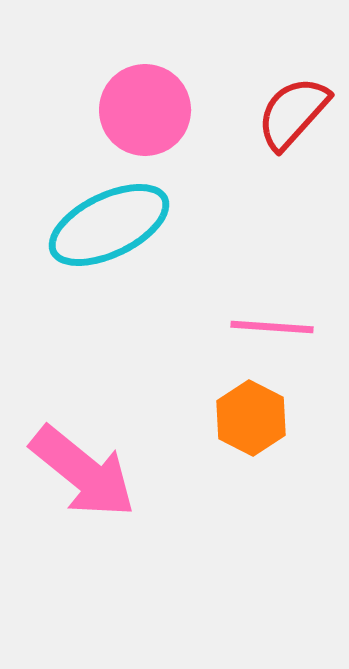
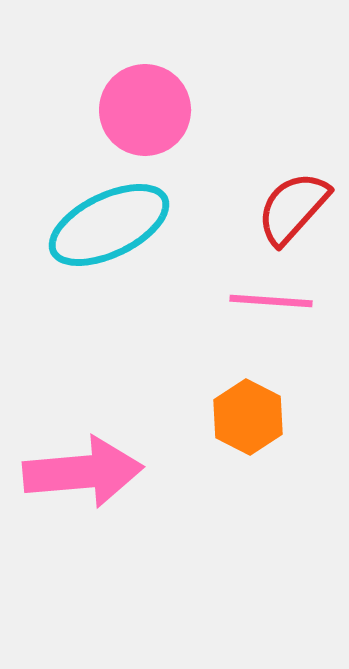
red semicircle: moved 95 px down
pink line: moved 1 px left, 26 px up
orange hexagon: moved 3 px left, 1 px up
pink arrow: rotated 44 degrees counterclockwise
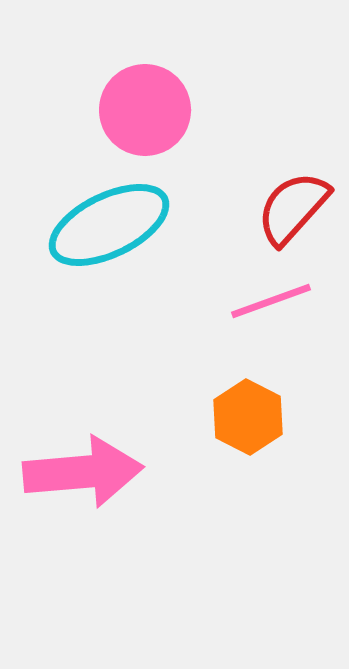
pink line: rotated 24 degrees counterclockwise
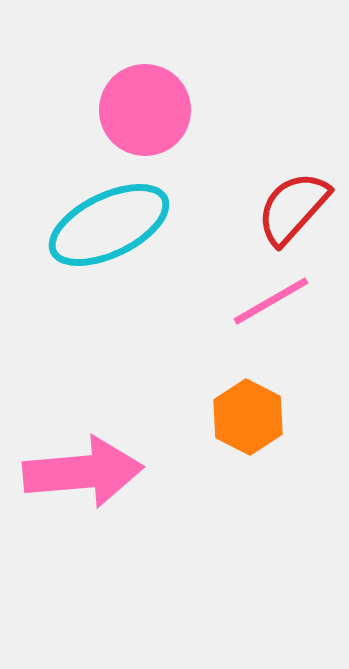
pink line: rotated 10 degrees counterclockwise
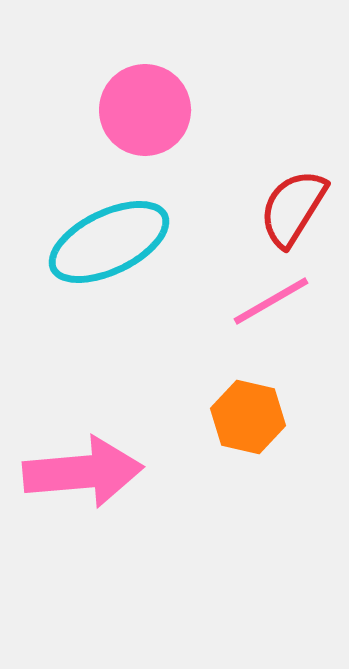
red semicircle: rotated 10 degrees counterclockwise
cyan ellipse: moved 17 px down
orange hexagon: rotated 14 degrees counterclockwise
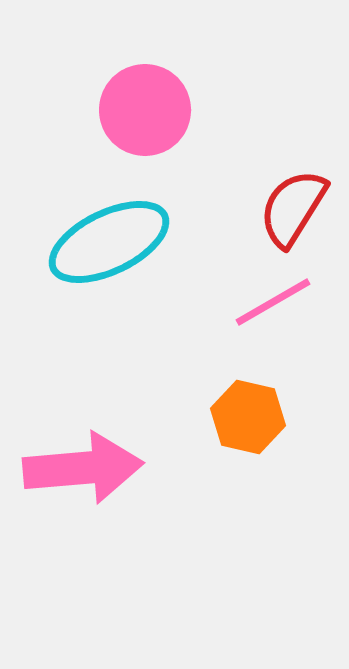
pink line: moved 2 px right, 1 px down
pink arrow: moved 4 px up
